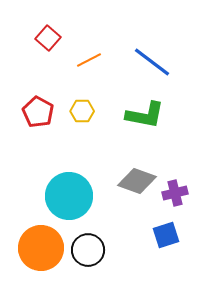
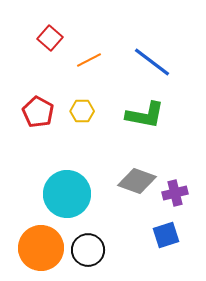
red square: moved 2 px right
cyan circle: moved 2 px left, 2 px up
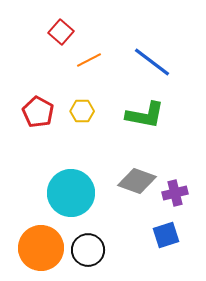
red square: moved 11 px right, 6 px up
cyan circle: moved 4 px right, 1 px up
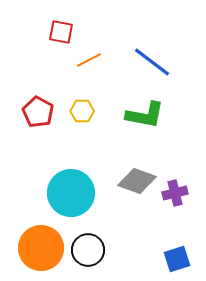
red square: rotated 30 degrees counterclockwise
blue square: moved 11 px right, 24 px down
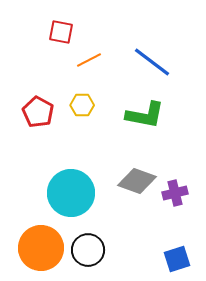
yellow hexagon: moved 6 px up
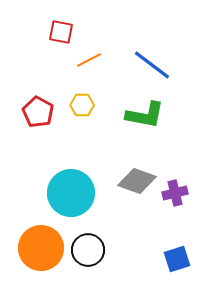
blue line: moved 3 px down
